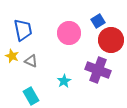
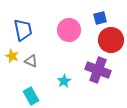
blue square: moved 2 px right, 3 px up; rotated 16 degrees clockwise
pink circle: moved 3 px up
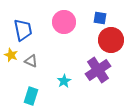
blue square: rotated 24 degrees clockwise
pink circle: moved 5 px left, 8 px up
yellow star: moved 1 px left, 1 px up
purple cross: rotated 35 degrees clockwise
cyan rectangle: rotated 48 degrees clockwise
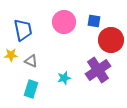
blue square: moved 6 px left, 3 px down
yellow star: rotated 24 degrees counterclockwise
cyan star: moved 3 px up; rotated 16 degrees clockwise
cyan rectangle: moved 7 px up
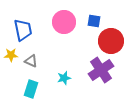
red circle: moved 1 px down
purple cross: moved 3 px right
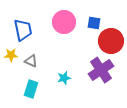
blue square: moved 2 px down
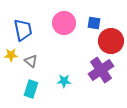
pink circle: moved 1 px down
gray triangle: rotated 16 degrees clockwise
cyan star: moved 3 px down; rotated 16 degrees clockwise
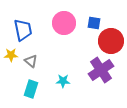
cyan star: moved 1 px left
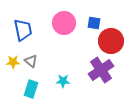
yellow star: moved 2 px right, 7 px down
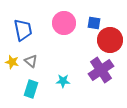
red circle: moved 1 px left, 1 px up
yellow star: moved 1 px left; rotated 16 degrees clockwise
